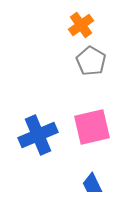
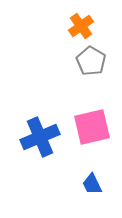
orange cross: moved 1 px down
blue cross: moved 2 px right, 2 px down
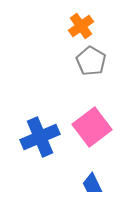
pink square: rotated 24 degrees counterclockwise
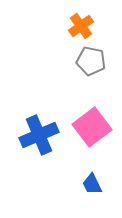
gray pentagon: rotated 20 degrees counterclockwise
blue cross: moved 1 px left, 2 px up
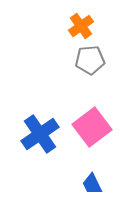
gray pentagon: moved 1 px left, 1 px up; rotated 16 degrees counterclockwise
blue cross: moved 1 px right, 1 px up; rotated 12 degrees counterclockwise
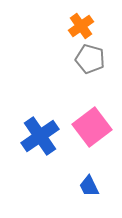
gray pentagon: moved 1 px up; rotated 20 degrees clockwise
blue cross: moved 2 px down
blue trapezoid: moved 3 px left, 2 px down
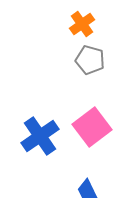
orange cross: moved 1 px right, 2 px up
gray pentagon: moved 1 px down
blue trapezoid: moved 2 px left, 4 px down
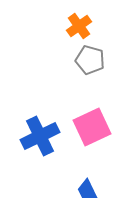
orange cross: moved 3 px left, 2 px down
pink square: rotated 12 degrees clockwise
blue cross: rotated 9 degrees clockwise
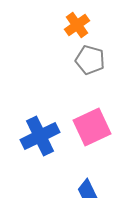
orange cross: moved 2 px left, 1 px up
